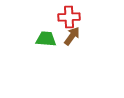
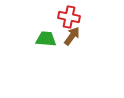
red cross: rotated 15 degrees clockwise
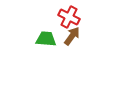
red cross: rotated 15 degrees clockwise
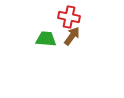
red cross: rotated 15 degrees counterclockwise
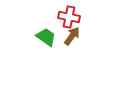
green trapezoid: moved 2 px up; rotated 30 degrees clockwise
